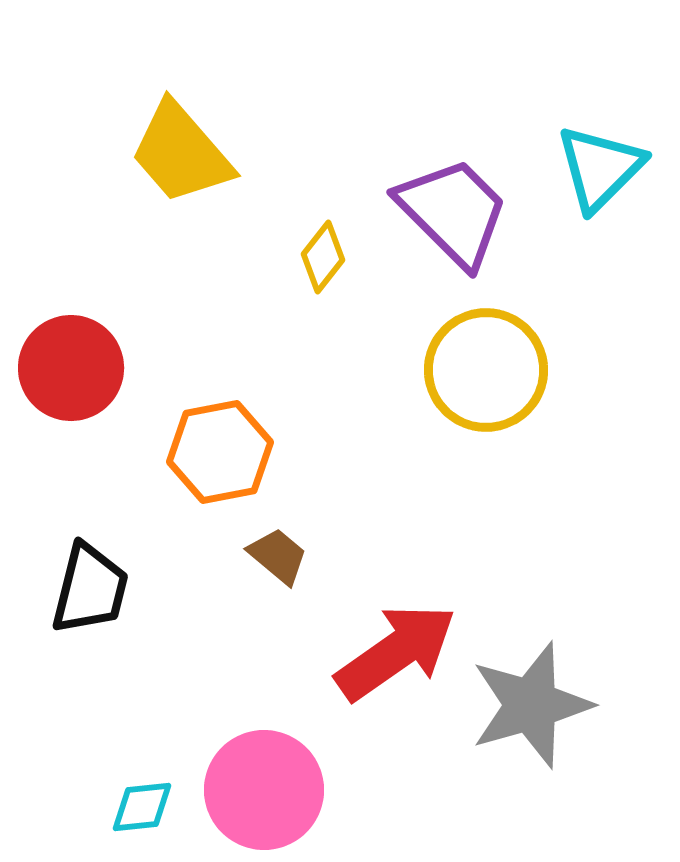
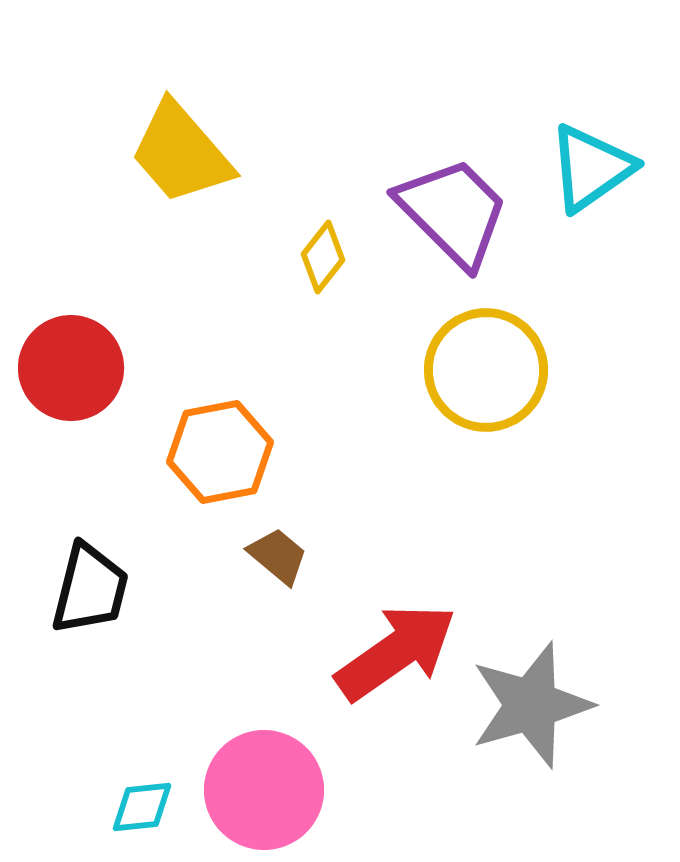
cyan triangle: moved 9 px left; rotated 10 degrees clockwise
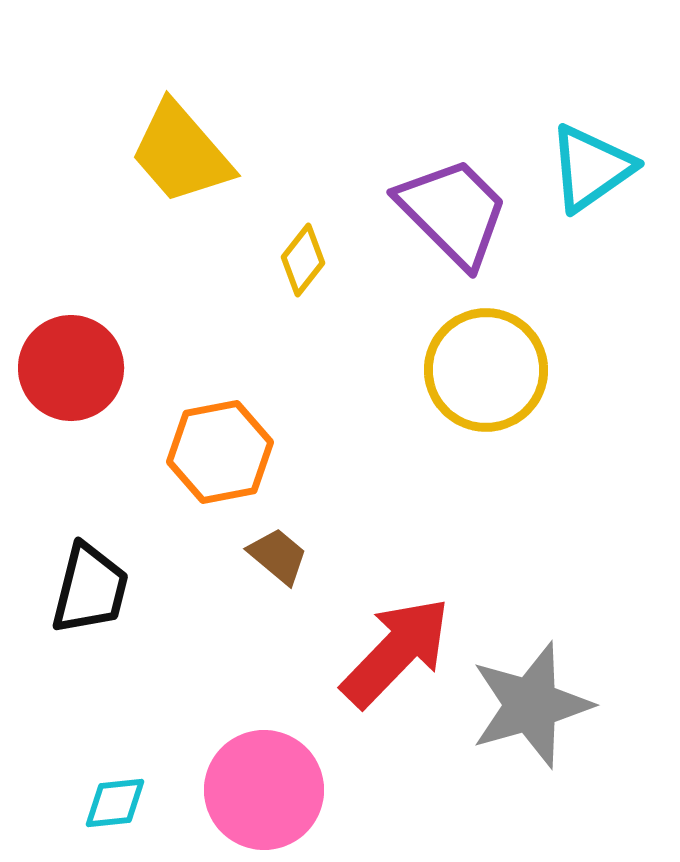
yellow diamond: moved 20 px left, 3 px down
red arrow: rotated 11 degrees counterclockwise
cyan diamond: moved 27 px left, 4 px up
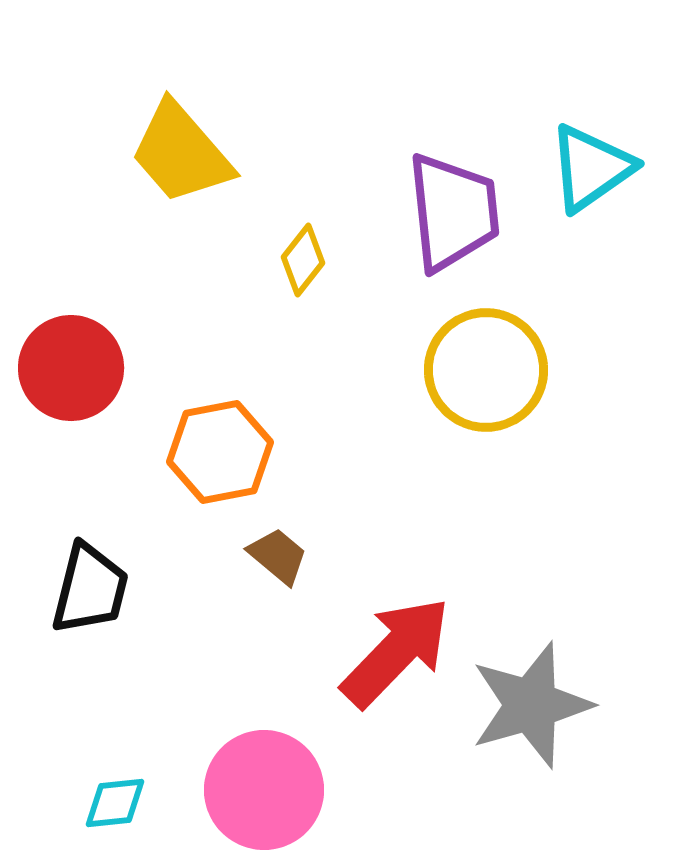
purple trapezoid: rotated 39 degrees clockwise
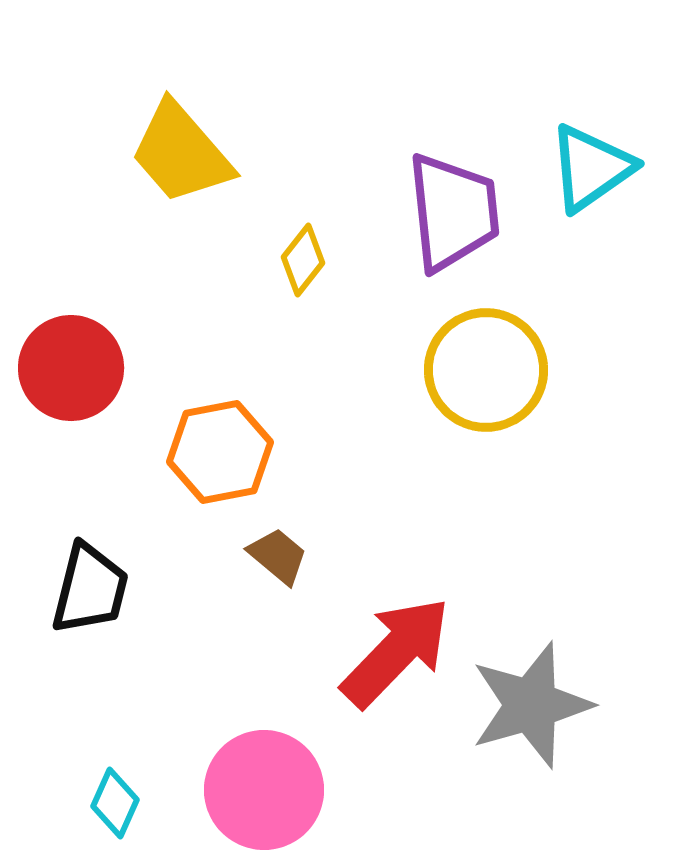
cyan diamond: rotated 60 degrees counterclockwise
